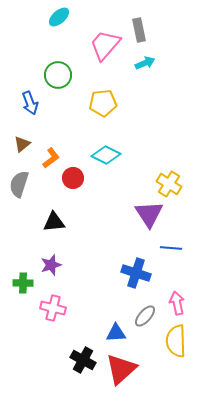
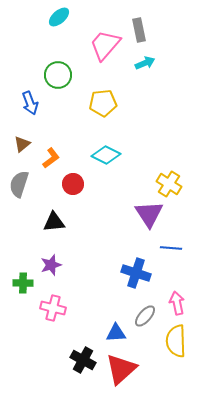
red circle: moved 6 px down
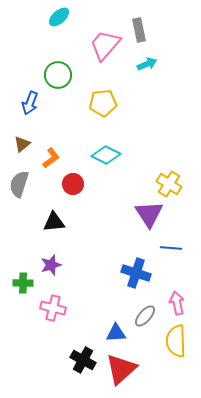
cyan arrow: moved 2 px right, 1 px down
blue arrow: rotated 40 degrees clockwise
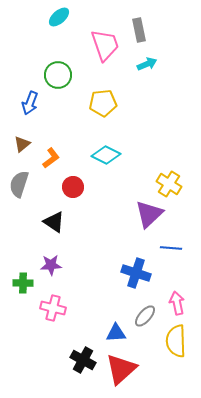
pink trapezoid: rotated 120 degrees clockwise
red circle: moved 3 px down
purple triangle: rotated 20 degrees clockwise
black triangle: rotated 40 degrees clockwise
purple star: rotated 15 degrees clockwise
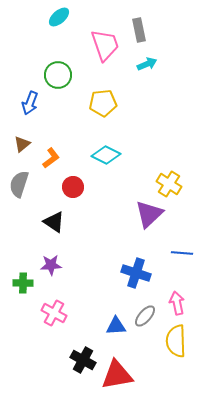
blue line: moved 11 px right, 5 px down
pink cross: moved 1 px right, 5 px down; rotated 15 degrees clockwise
blue triangle: moved 7 px up
red triangle: moved 4 px left, 6 px down; rotated 32 degrees clockwise
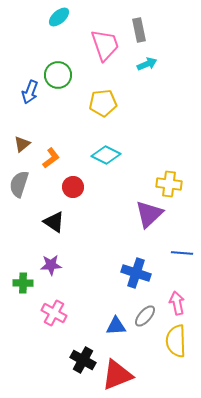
blue arrow: moved 11 px up
yellow cross: rotated 25 degrees counterclockwise
red triangle: rotated 12 degrees counterclockwise
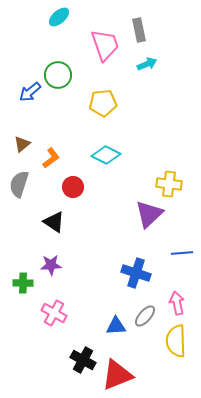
blue arrow: rotated 30 degrees clockwise
blue line: rotated 10 degrees counterclockwise
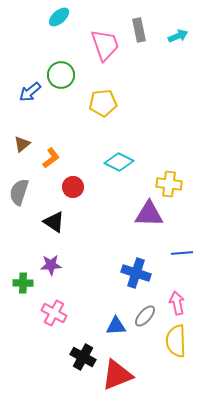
cyan arrow: moved 31 px right, 28 px up
green circle: moved 3 px right
cyan diamond: moved 13 px right, 7 px down
gray semicircle: moved 8 px down
purple triangle: rotated 44 degrees clockwise
black cross: moved 3 px up
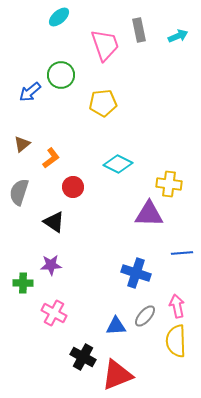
cyan diamond: moved 1 px left, 2 px down
pink arrow: moved 3 px down
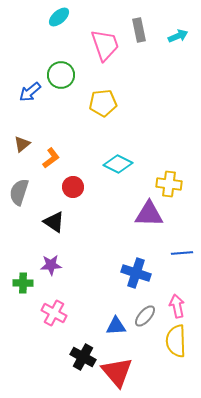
red triangle: moved 3 px up; rotated 48 degrees counterclockwise
